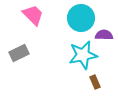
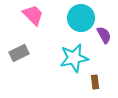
purple semicircle: rotated 60 degrees clockwise
cyan star: moved 9 px left, 3 px down
brown rectangle: rotated 16 degrees clockwise
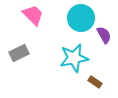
brown rectangle: rotated 48 degrees counterclockwise
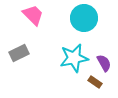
cyan circle: moved 3 px right
purple semicircle: moved 28 px down
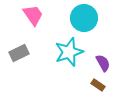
pink trapezoid: rotated 10 degrees clockwise
cyan star: moved 5 px left, 6 px up; rotated 8 degrees counterclockwise
purple semicircle: moved 1 px left
brown rectangle: moved 3 px right, 3 px down
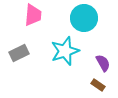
pink trapezoid: rotated 40 degrees clockwise
cyan star: moved 4 px left, 1 px up
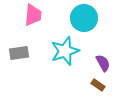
gray rectangle: rotated 18 degrees clockwise
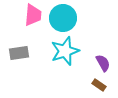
cyan circle: moved 21 px left
brown rectangle: moved 1 px right
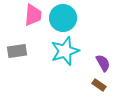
gray rectangle: moved 2 px left, 2 px up
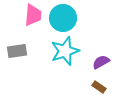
purple semicircle: moved 2 px left, 1 px up; rotated 90 degrees counterclockwise
brown rectangle: moved 2 px down
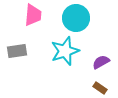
cyan circle: moved 13 px right
brown rectangle: moved 1 px right, 1 px down
